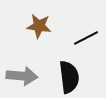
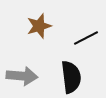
brown star: rotated 25 degrees counterclockwise
black semicircle: moved 2 px right
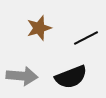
brown star: moved 2 px down
black semicircle: rotated 76 degrees clockwise
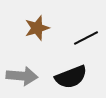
brown star: moved 2 px left
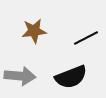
brown star: moved 3 px left, 3 px down; rotated 10 degrees clockwise
gray arrow: moved 2 px left
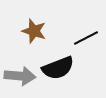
brown star: rotated 25 degrees clockwise
black semicircle: moved 13 px left, 9 px up
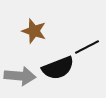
black line: moved 1 px right, 9 px down
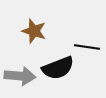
black line: rotated 35 degrees clockwise
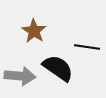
brown star: rotated 15 degrees clockwise
black semicircle: rotated 124 degrees counterclockwise
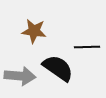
brown star: rotated 25 degrees counterclockwise
black line: rotated 10 degrees counterclockwise
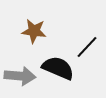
black line: rotated 45 degrees counterclockwise
black semicircle: rotated 12 degrees counterclockwise
